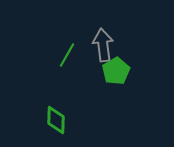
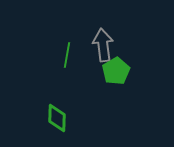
green line: rotated 20 degrees counterclockwise
green diamond: moved 1 px right, 2 px up
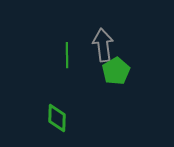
green line: rotated 10 degrees counterclockwise
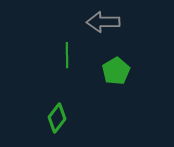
gray arrow: moved 23 px up; rotated 84 degrees counterclockwise
green diamond: rotated 36 degrees clockwise
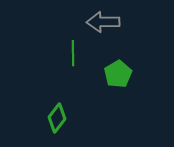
green line: moved 6 px right, 2 px up
green pentagon: moved 2 px right, 3 px down
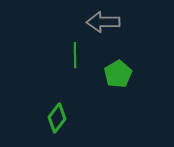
green line: moved 2 px right, 2 px down
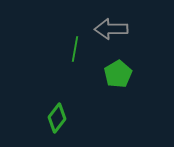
gray arrow: moved 8 px right, 7 px down
green line: moved 6 px up; rotated 10 degrees clockwise
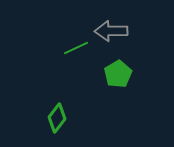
gray arrow: moved 2 px down
green line: moved 1 px right, 1 px up; rotated 55 degrees clockwise
